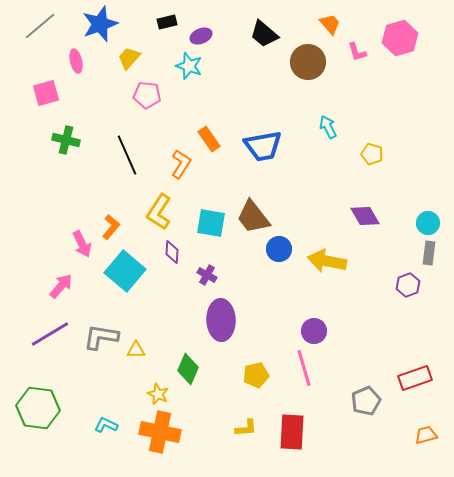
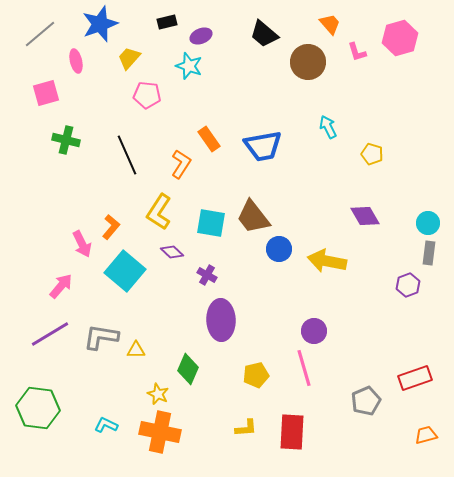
gray line at (40, 26): moved 8 px down
purple diamond at (172, 252): rotated 50 degrees counterclockwise
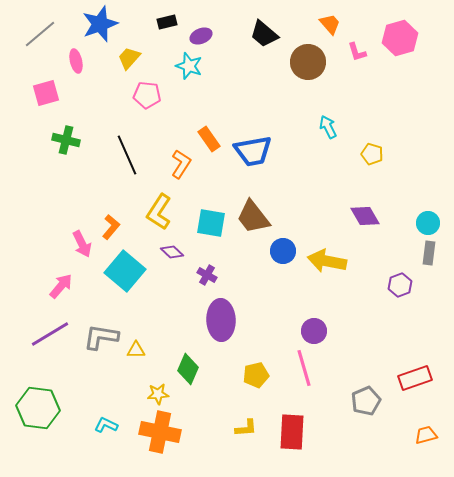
blue trapezoid at (263, 146): moved 10 px left, 5 px down
blue circle at (279, 249): moved 4 px right, 2 px down
purple hexagon at (408, 285): moved 8 px left
yellow star at (158, 394): rotated 30 degrees counterclockwise
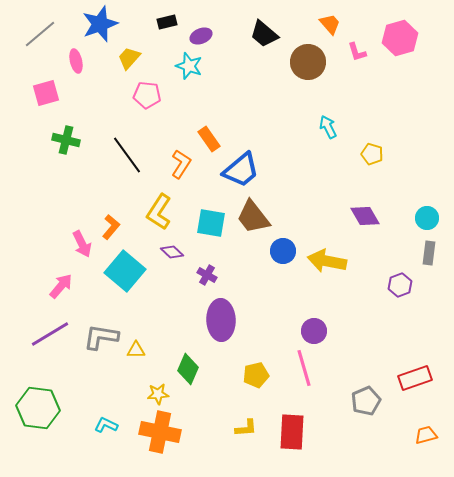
blue trapezoid at (253, 151): moved 12 px left, 19 px down; rotated 30 degrees counterclockwise
black line at (127, 155): rotated 12 degrees counterclockwise
cyan circle at (428, 223): moved 1 px left, 5 px up
